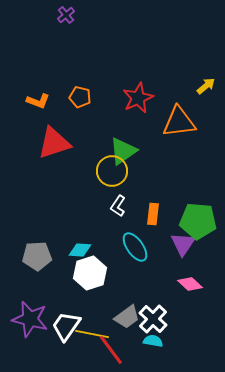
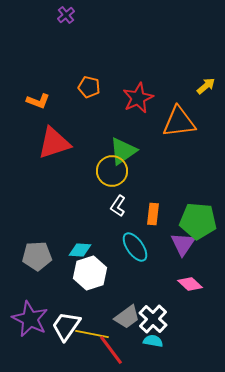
orange pentagon: moved 9 px right, 10 px up
purple star: rotated 12 degrees clockwise
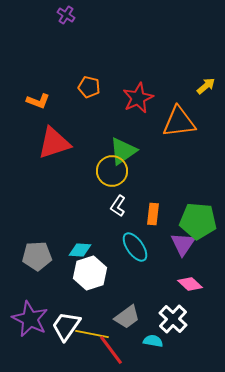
purple cross: rotated 18 degrees counterclockwise
white cross: moved 20 px right
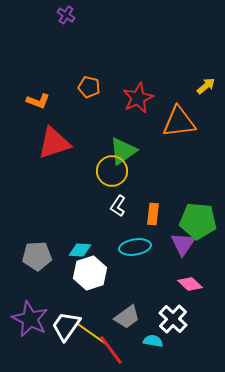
cyan ellipse: rotated 64 degrees counterclockwise
yellow line: rotated 24 degrees clockwise
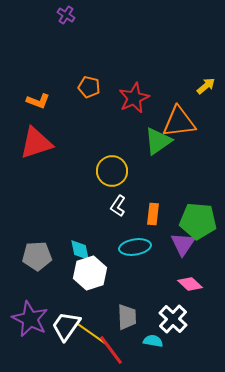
red star: moved 4 px left
red triangle: moved 18 px left
green triangle: moved 35 px right, 10 px up
cyan diamond: rotated 75 degrees clockwise
gray trapezoid: rotated 56 degrees counterclockwise
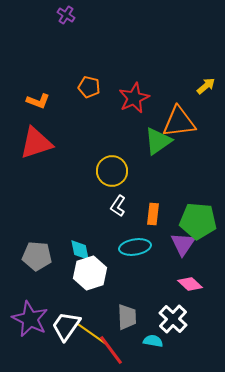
gray pentagon: rotated 8 degrees clockwise
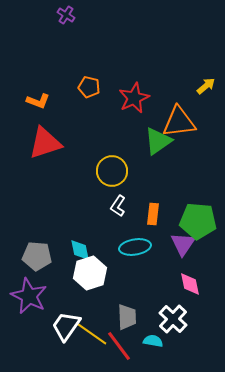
red triangle: moved 9 px right
pink diamond: rotated 35 degrees clockwise
purple star: moved 1 px left, 23 px up
red line: moved 8 px right, 4 px up
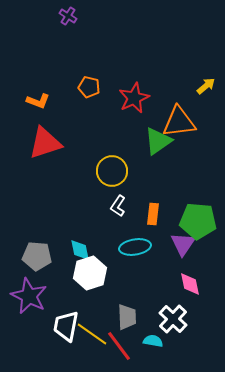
purple cross: moved 2 px right, 1 px down
white trapezoid: rotated 24 degrees counterclockwise
